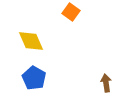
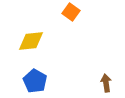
yellow diamond: rotated 72 degrees counterclockwise
blue pentagon: moved 1 px right, 3 px down
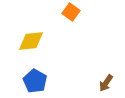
brown arrow: rotated 138 degrees counterclockwise
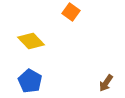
yellow diamond: rotated 52 degrees clockwise
blue pentagon: moved 5 px left
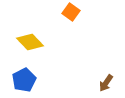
yellow diamond: moved 1 px left, 1 px down
blue pentagon: moved 6 px left, 1 px up; rotated 15 degrees clockwise
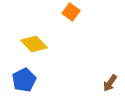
yellow diamond: moved 4 px right, 2 px down
brown arrow: moved 4 px right
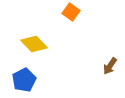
brown arrow: moved 17 px up
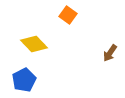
orange square: moved 3 px left, 3 px down
brown arrow: moved 13 px up
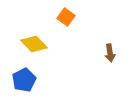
orange square: moved 2 px left, 2 px down
brown arrow: rotated 42 degrees counterclockwise
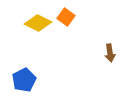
yellow diamond: moved 4 px right, 21 px up; rotated 20 degrees counterclockwise
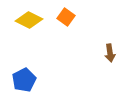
yellow diamond: moved 9 px left, 3 px up
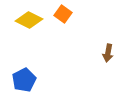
orange square: moved 3 px left, 3 px up
brown arrow: moved 2 px left; rotated 18 degrees clockwise
